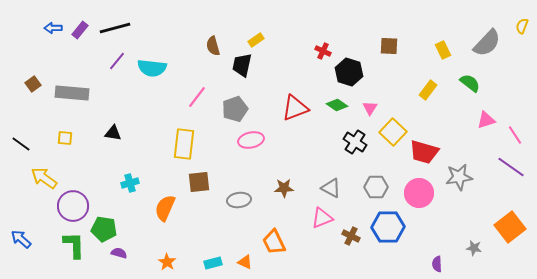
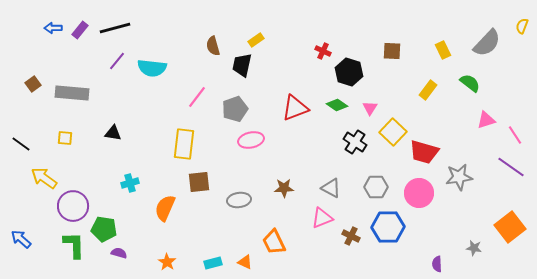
brown square at (389, 46): moved 3 px right, 5 px down
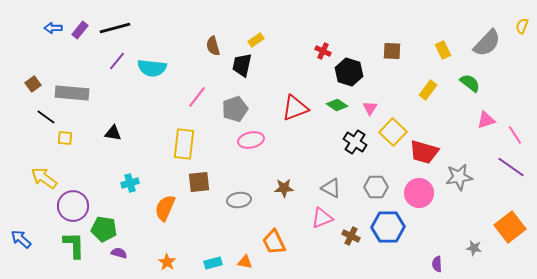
black line at (21, 144): moved 25 px right, 27 px up
orange triangle at (245, 262): rotated 14 degrees counterclockwise
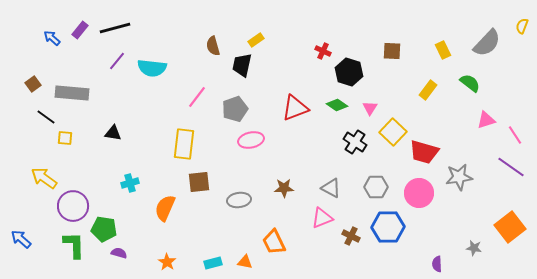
blue arrow at (53, 28): moved 1 px left, 10 px down; rotated 42 degrees clockwise
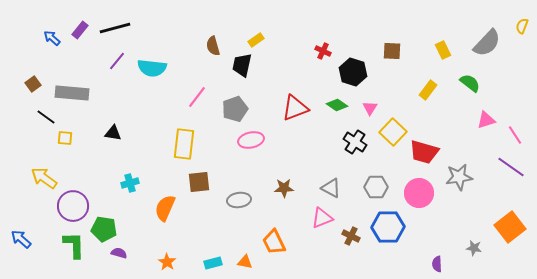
black hexagon at (349, 72): moved 4 px right
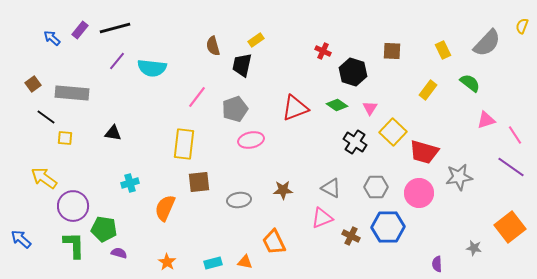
brown star at (284, 188): moved 1 px left, 2 px down
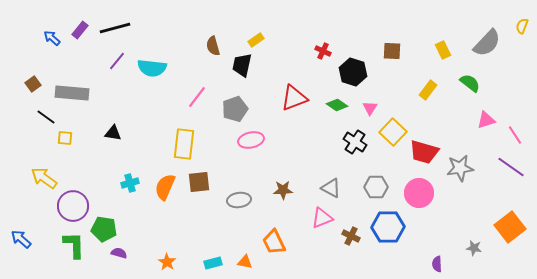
red triangle at (295, 108): moved 1 px left, 10 px up
gray star at (459, 177): moved 1 px right, 9 px up
orange semicircle at (165, 208): moved 21 px up
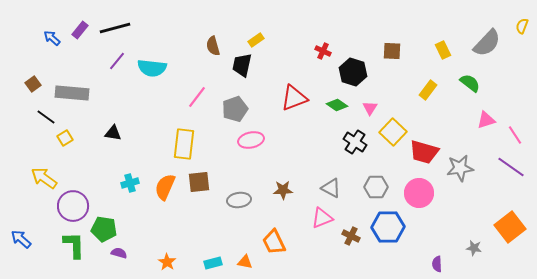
yellow square at (65, 138): rotated 35 degrees counterclockwise
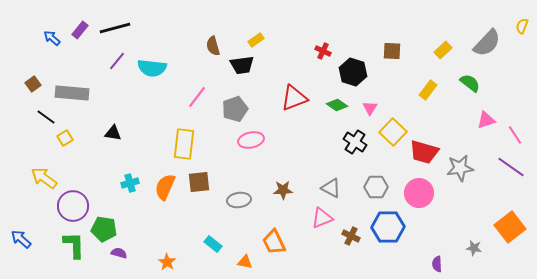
yellow rectangle at (443, 50): rotated 72 degrees clockwise
black trapezoid at (242, 65): rotated 110 degrees counterclockwise
cyan rectangle at (213, 263): moved 19 px up; rotated 54 degrees clockwise
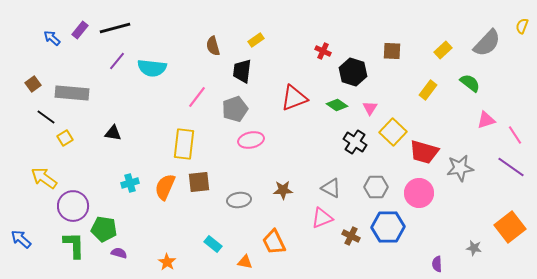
black trapezoid at (242, 65): moved 6 px down; rotated 105 degrees clockwise
